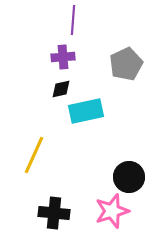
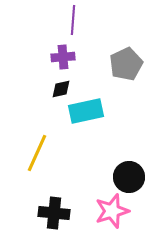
yellow line: moved 3 px right, 2 px up
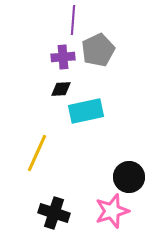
gray pentagon: moved 28 px left, 14 px up
black diamond: rotated 10 degrees clockwise
black cross: rotated 12 degrees clockwise
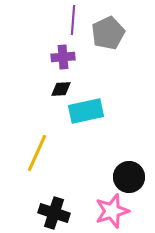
gray pentagon: moved 10 px right, 17 px up
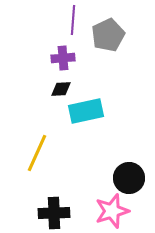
gray pentagon: moved 2 px down
purple cross: moved 1 px down
black circle: moved 1 px down
black cross: rotated 20 degrees counterclockwise
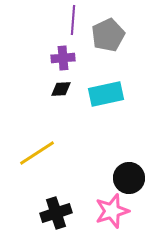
cyan rectangle: moved 20 px right, 17 px up
yellow line: rotated 33 degrees clockwise
black cross: moved 2 px right; rotated 16 degrees counterclockwise
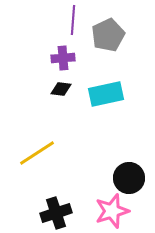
black diamond: rotated 10 degrees clockwise
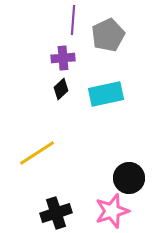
black diamond: rotated 50 degrees counterclockwise
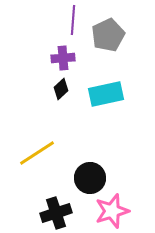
black circle: moved 39 px left
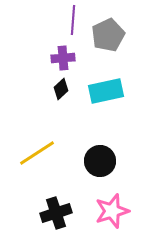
cyan rectangle: moved 3 px up
black circle: moved 10 px right, 17 px up
